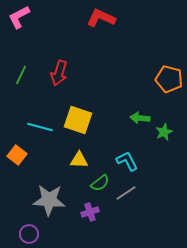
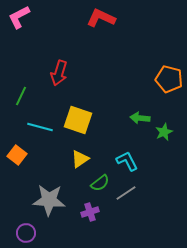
green line: moved 21 px down
yellow triangle: moved 1 px right, 1 px up; rotated 36 degrees counterclockwise
purple circle: moved 3 px left, 1 px up
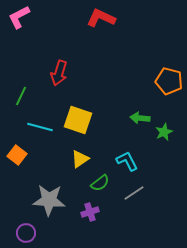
orange pentagon: moved 2 px down
gray line: moved 8 px right
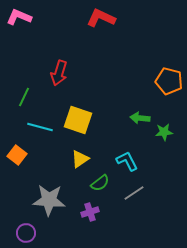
pink L-shape: rotated 50 degrees clockwise
green line: moved 3 px right, 1 px down
green star: rotated 18 degrees clockwise
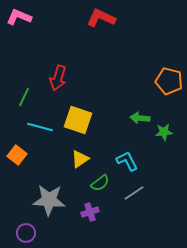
red arrow: moved 1 px left, 5 px down
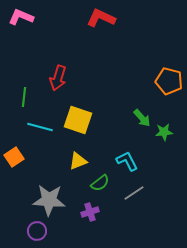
pink L-shape: moved 2 px right
green line: rotated 18 degrees counterclockwise
green arrow: moved 2 px right; rotated 138 degrees counterclockwise
orange square: moved 3 px left, 2 px down; rotated 18 degrees clockwise
yellow triangle: moved 2 px left, 2 px down; rotated 12 degrees clockwise
purple circle: moved 11 px right, 2 px up
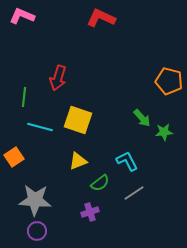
pink L-shape: moved 1 px right, 1 px up
gray star: moved 14 px left
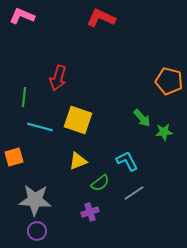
orange square: rotated 18 degrees clockwise
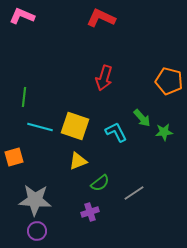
red arrow: moved 46 px right
yellow square: moved 3 px left, 6 px down
cyan L-shape: moved 11 px left, 29 px up
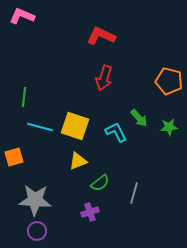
red L-shape: moved 18 px down
green arrow: moved 3 px left
green star: moved 5 px right, 5 px up
gray line: rotated 40 degrees counterclockwise
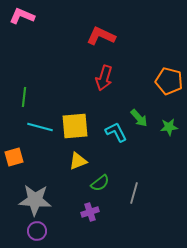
yellow square: rotated 24 degrees counterclockwise
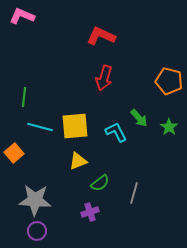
green star: rotated 30 degrees counterclockwise
orange square: moved 4 px up; rotated 24 degrees counterclockwise
